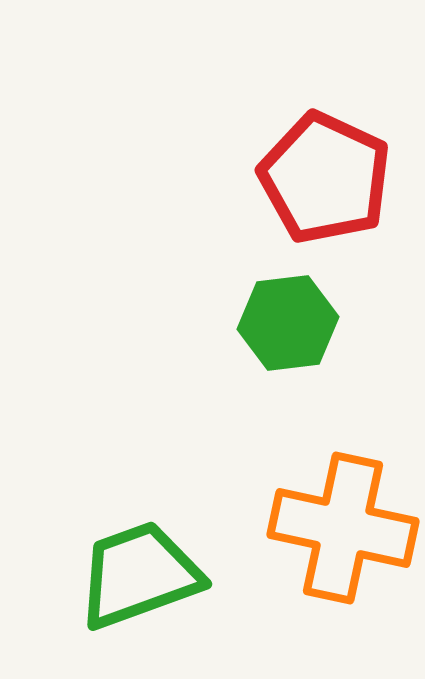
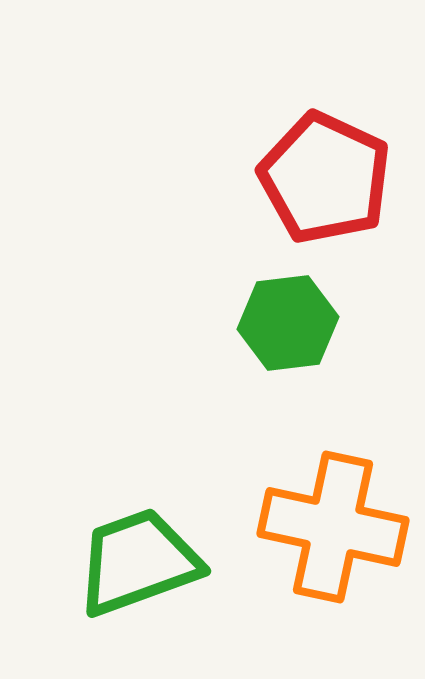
orange cross: moved 10 px left, 1 px up
green trapezoid: moved 1 px left, 13 px up
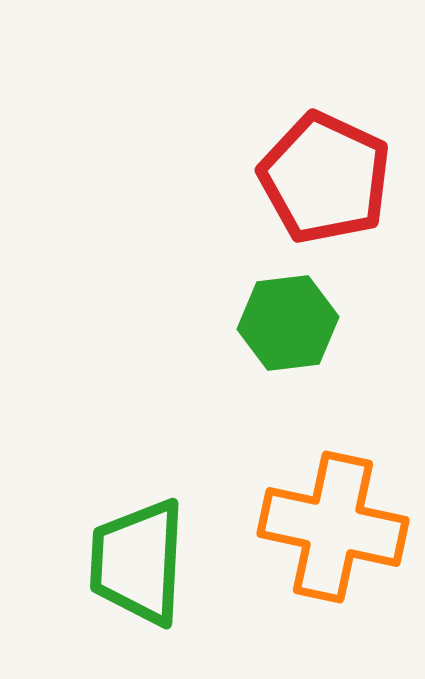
green trapezoid: rotated 67 degrees counterclockwise
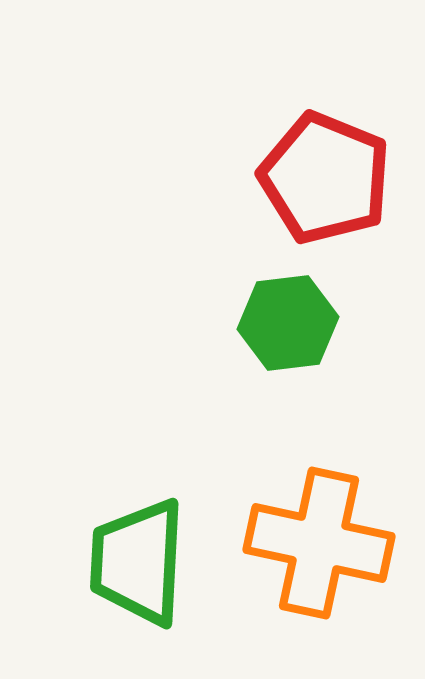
red pentagon: rotated 3 degrees counterclockwise
orange cross: moved 14 px left, 16 px down
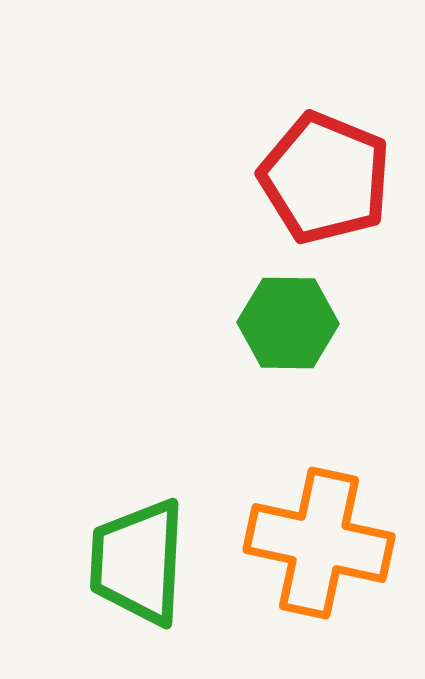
green hexagon: rotated 8 degrees clockwise
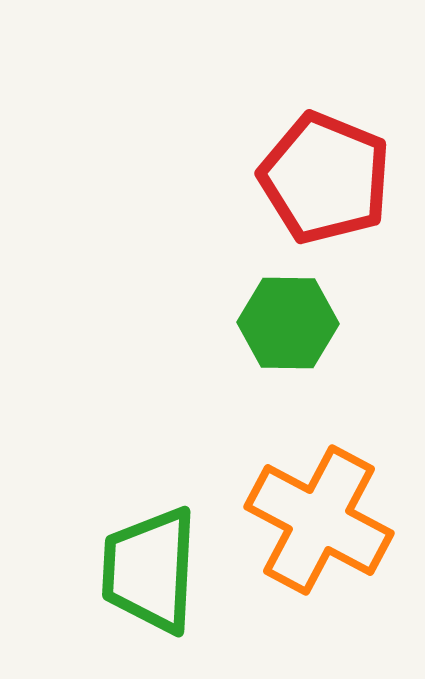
orange cross: moved 23 px up; rotated 16 degrees clockwise
green trapezoid: moved 12 px right, 8 px down
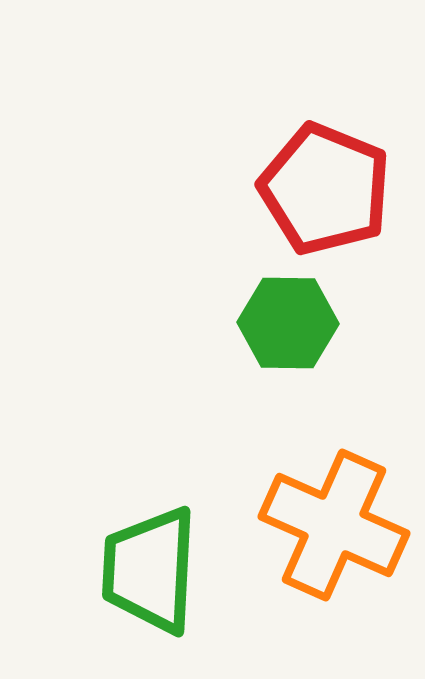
red pentagon: moved 11 px down
orange cross: moved 15 px right, 5 px down; rotated 4 degrees counterclockwise
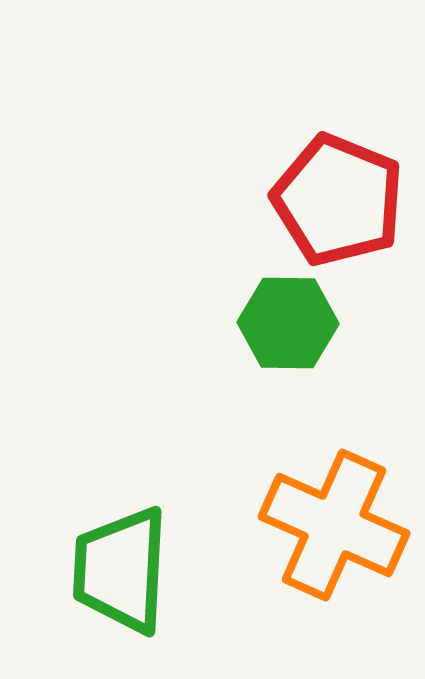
red pentagon: moved 13 px right, 11 px down
green trapezoid: moved 29 px left
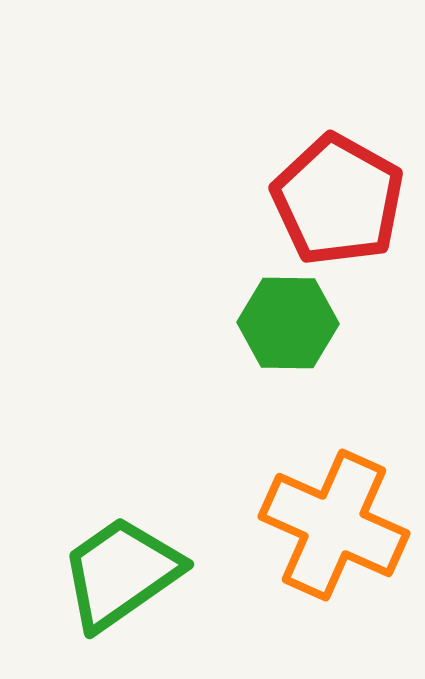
red pentagon: rotated 7 degrees clockwise
green trapezoid: moved 3 px down; rotated 52 degrees clockwise
